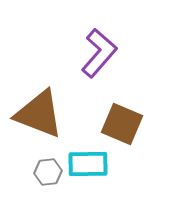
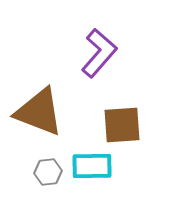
brown triangle: moved 2 px up
brown square: moved 1 px down; rotated 27 degrees counterclockwise
cyan rectangle: moved 4 px right, 2 px down
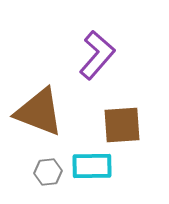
purple L-shape: moved 2 px left, 2 px down
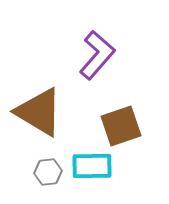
brown triangle: rotated 10 degrees clockwise
brown square: moved 1 px left, 1 px down; rotated 15 degrees counterclockwise
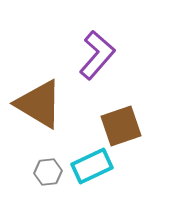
brown triangle: moved 8 px up
cyan rectangle: rotated 24 degrees counterclockwise
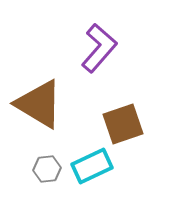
purple L-shape: moved 2 px right, 7 px up
brown square: moved 2 px right, 2 px up
gray hexagon: moved 1 px left, 3 px up
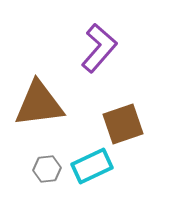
brown triangle: rotated 38 degrees counterclockwise
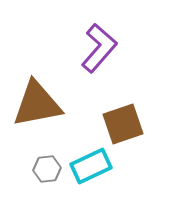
brown triangle: moved 2 px left; rotated 4 degrees counterclockwise
cyan rectangle: moved 1 px left
